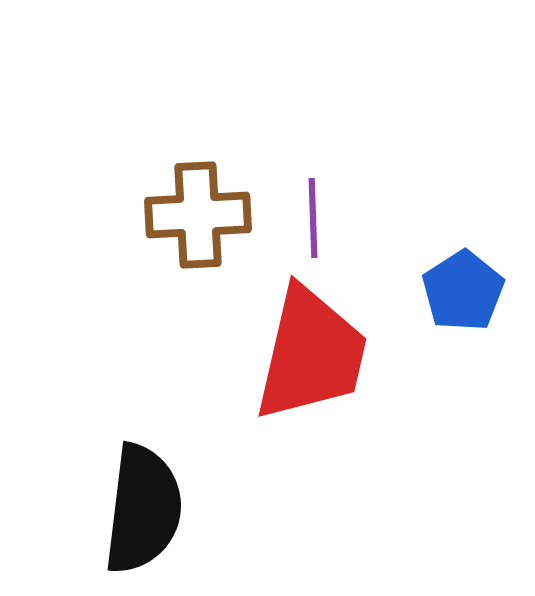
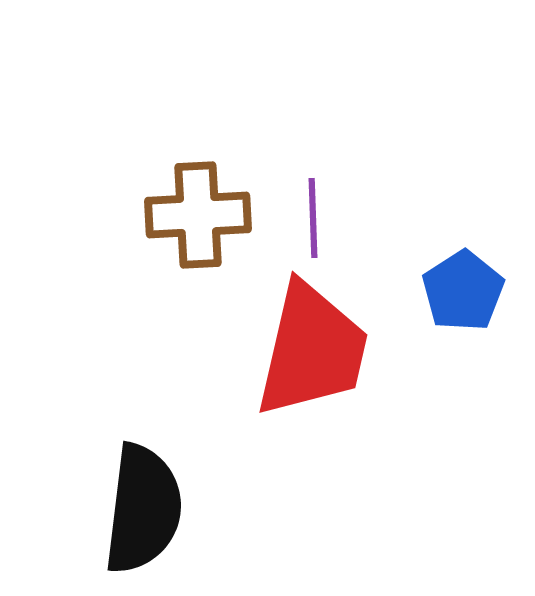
red trapezoid: moved 1 px right, 4 px up
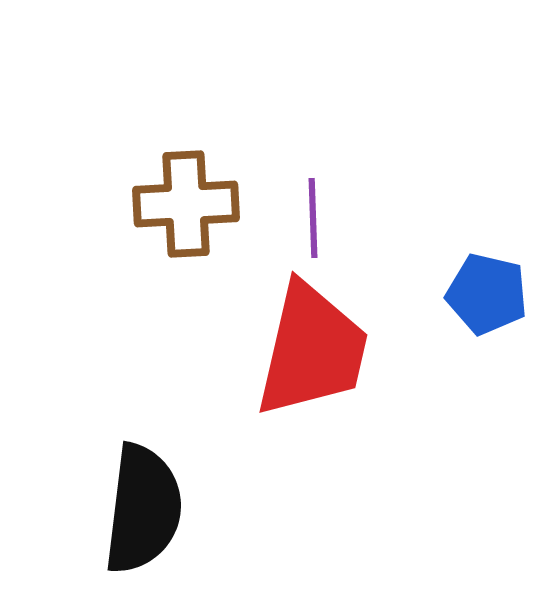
brown cross: moved 12 px left, 11 px up
blue pentagon: moved 24 px right, 3 px down; rotated 26 degrees counterclockwise
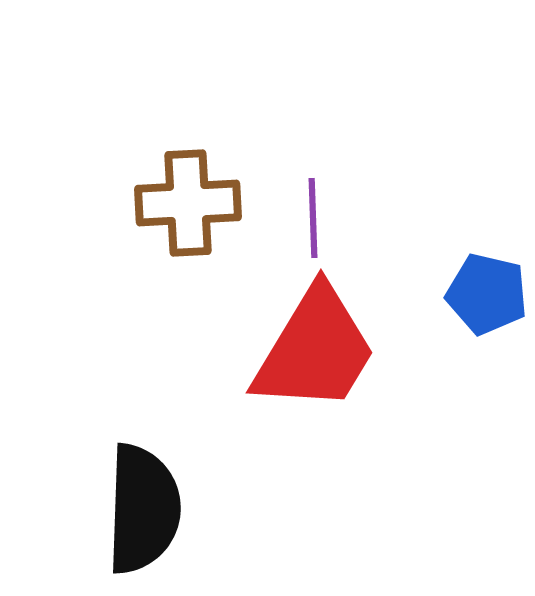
brown cross: moved 2 px right, 1 px up
red trapezoid: moved 3 px right; rotated 18 degrees clockwise
black semicircle: rotated 5 degrees counterclockwise
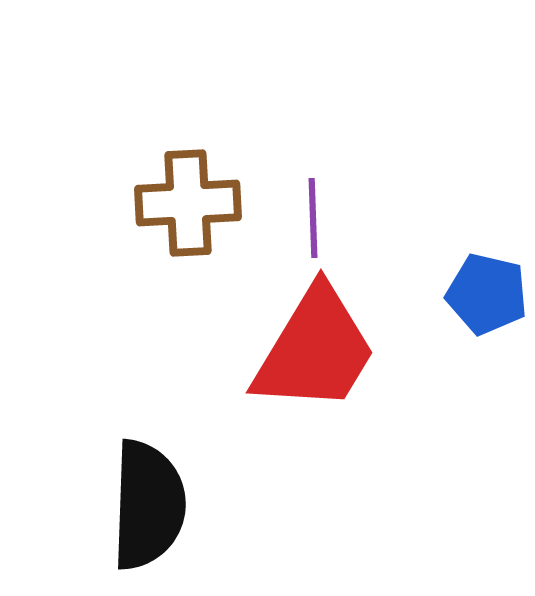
black semicircle: moved 5 px right, 4 px up
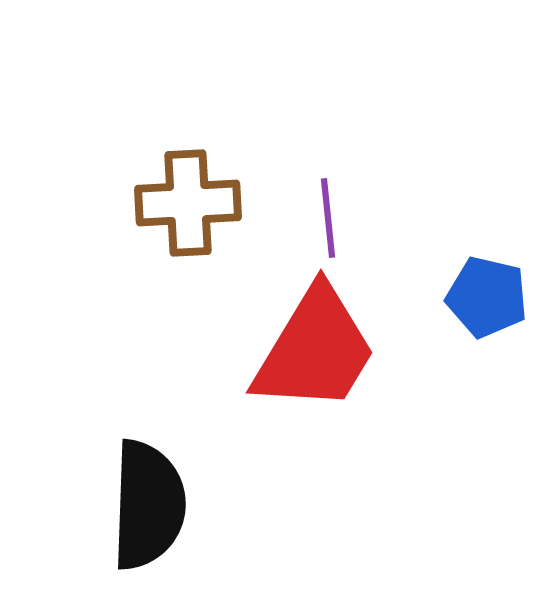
purple line: moved 15 px right; rotated 4 degrees counterclockwise
blue pentagon: moved 3 px down
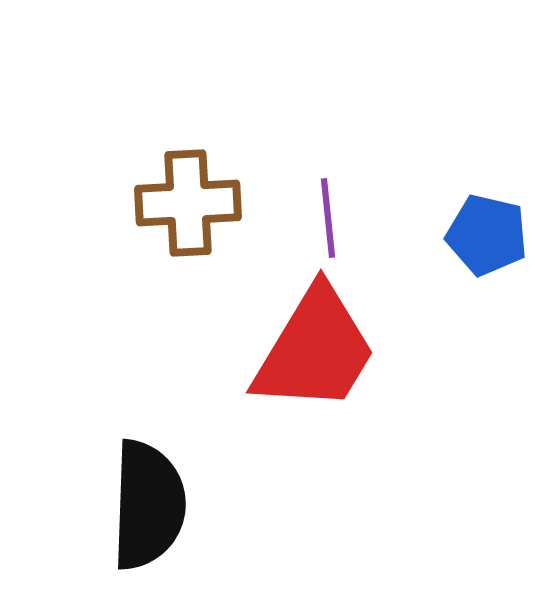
blue pentagon: moved 62 px up
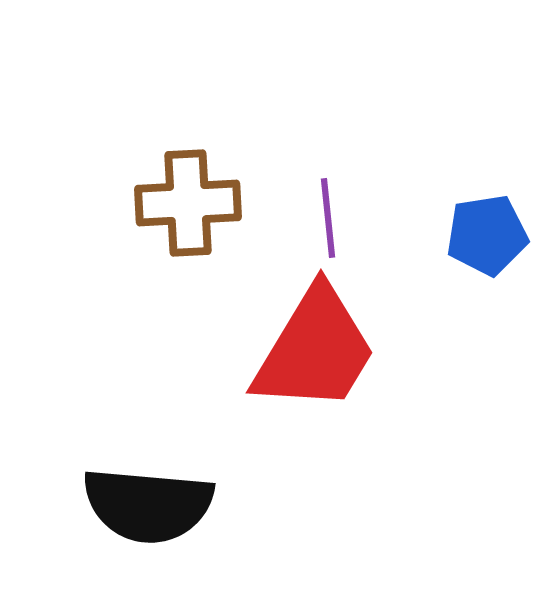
blue pentagon: rotated 22 degrees counterclockwise
black semicircle: rotated 93 degrees clockwise
